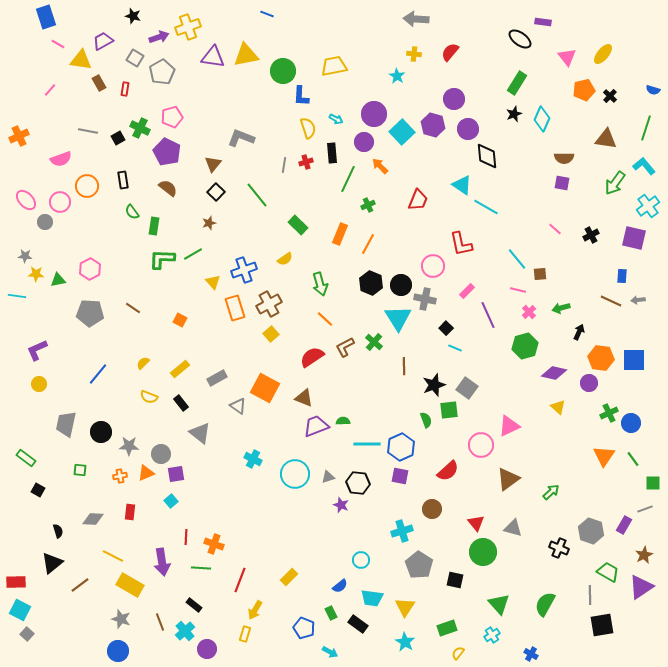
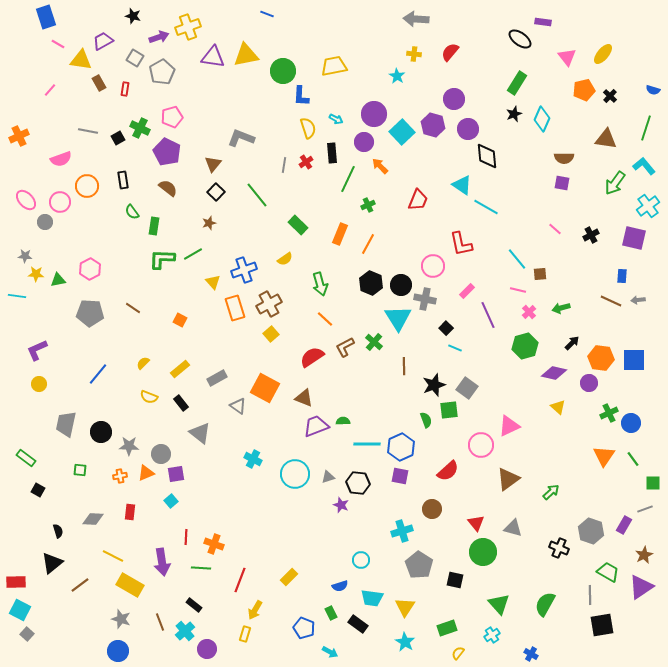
red cross at (306, 162): rotated 16 degrees counterclockwise
black arrow at (579, 332): moved 7 px left, 11 px down; rotated 21 degrees clockwise
blue semicircle at (340, 586): rotated 21 degrees clockwise
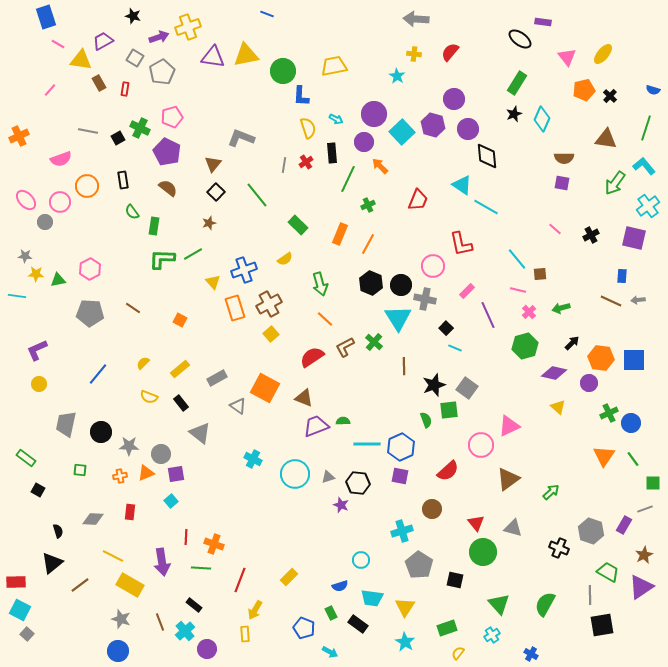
yellow rectangle at (245, 634): rotated 21 degrees counterclockwise
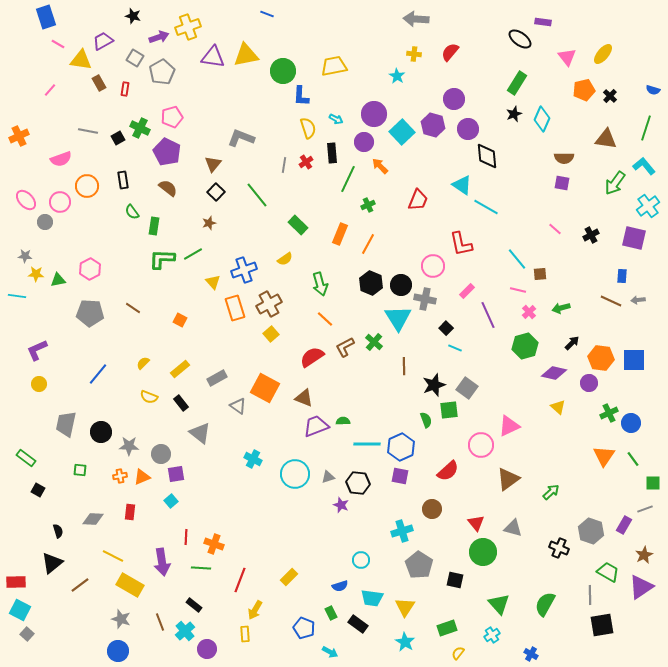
orange triangle at (146, 473): moved 4 px left, 4 px down
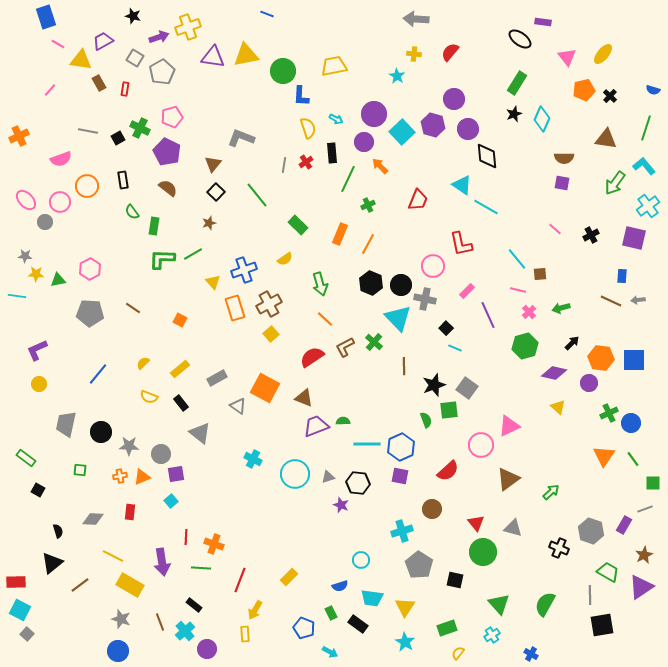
cyan triangle at (398, 318): rotated 12 degrees counterclockwise
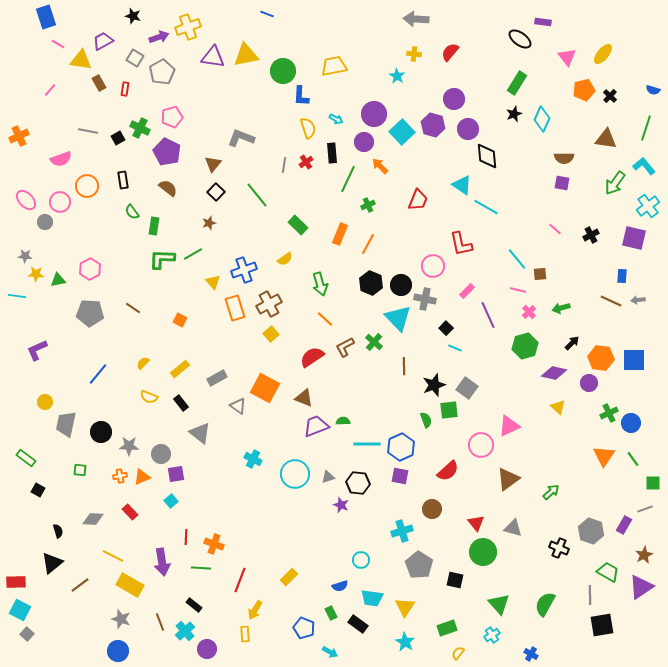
yellow circle at (39, 384): moved 6 px right, 18 px down
red rectangle at (130, 512): rotated 49 degrees counterclockwise
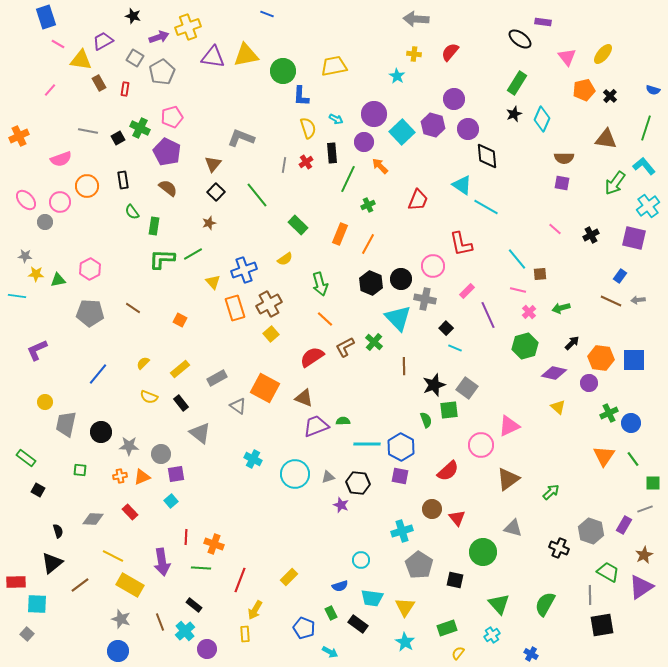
blue rectangle at (622, 276): moved 2 px left; rotated 32 degrees clockwise
black circle at (401, 285): moved 6 px up
blue hexagon at (401, 447): rotated 8 degrees counterclockwise
red triangle at (476, 523): moved 19 px left, 5 px up
cyan square at (20, 610): moved 17 px right, 6 px up; rotated 25 degrees counterclockwise
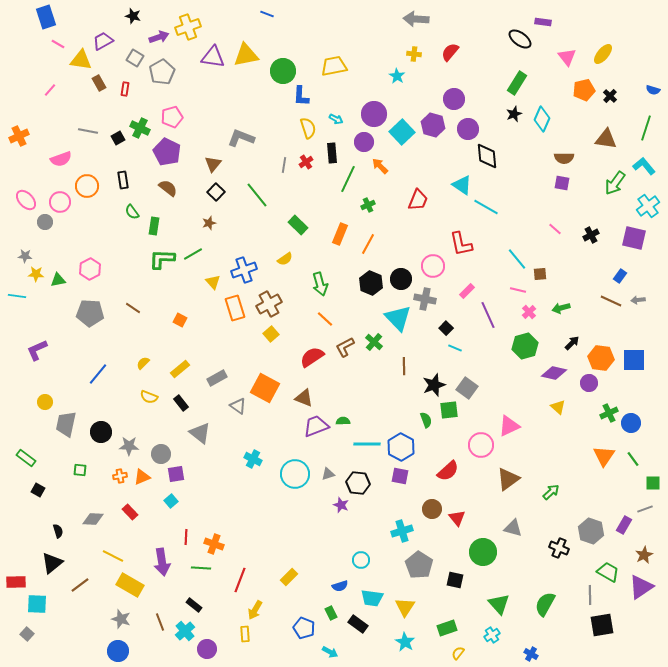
gray triangle at (328, 477): moved 3 px up
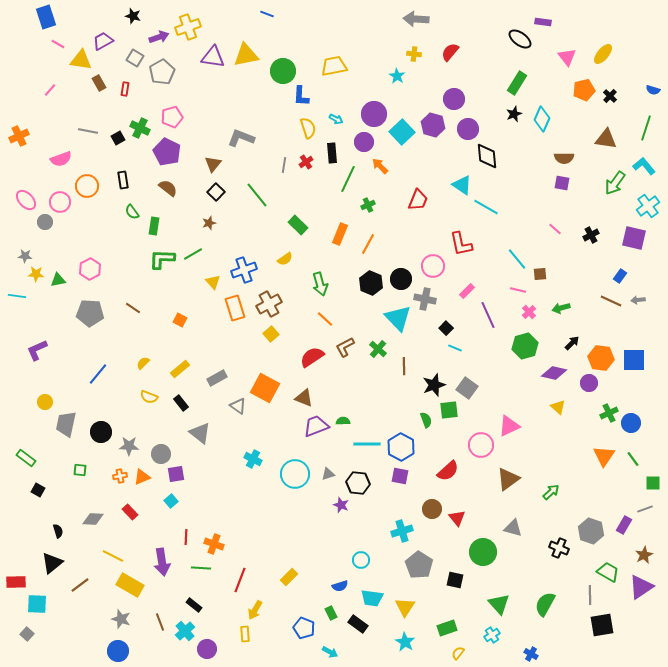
green cross at (374, 342): moved 4 px right, 7 px down
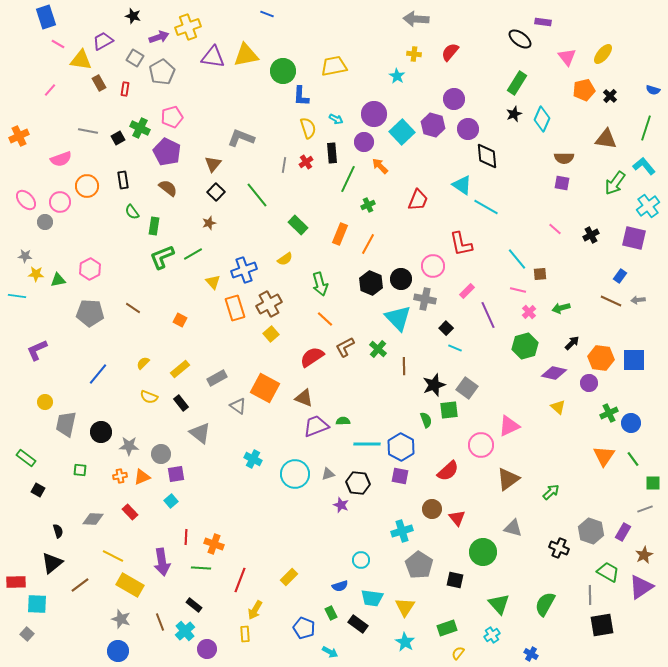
green L-shape at (162, 259): moved 2 px up; rotated 24 degrees counterclockwise
purple rectangle at (624, 525): moved 1 px left, 7 px down
